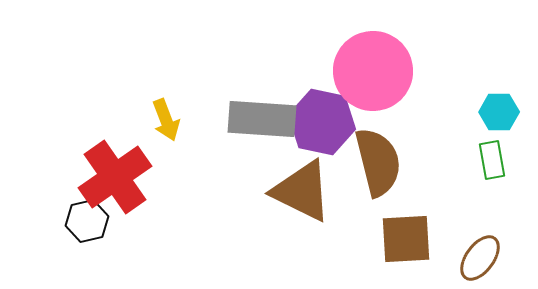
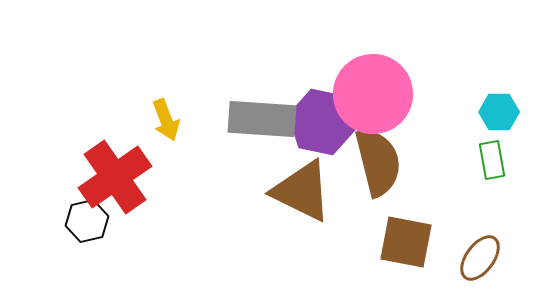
pink circle: moved 23 px down
brown square: moved 3 px down; rotated 14 degrees clockwise
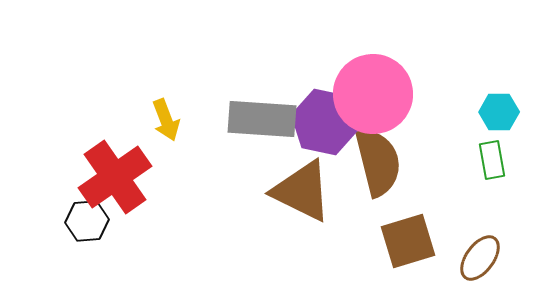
purple hexagon: moved 3 px right
black hexagon: rotated 9 degrees clockwise
brown square: moved 2 px right, 1 px up; rotated 28 degrees counterclockwise
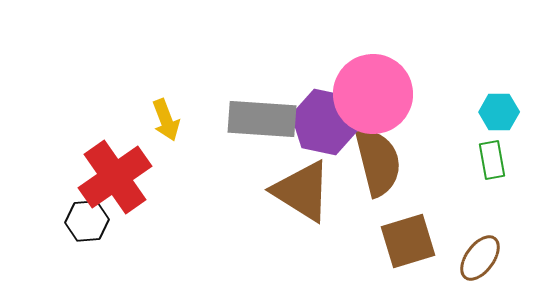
brown triangle: rotated 6 degrees clockwise
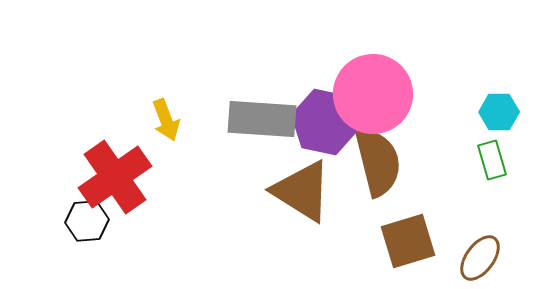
green rectangle: rotated 6 degrees counterclockwise
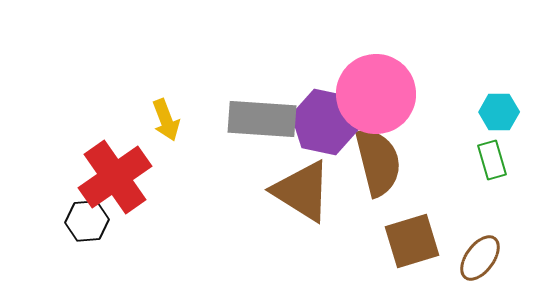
pink circle: moved 3 px right
brown square: moved 4 px right
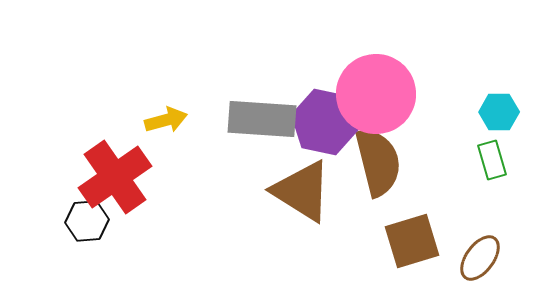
yellow arrow: rotated 84 degrees counterclockwise
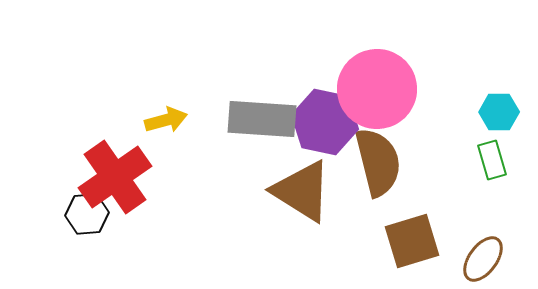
pink circle: moved 1 px right, 5 px up
black hexagon: moved 7 px up
brown ellipse: moved 3 px right, 1 px down
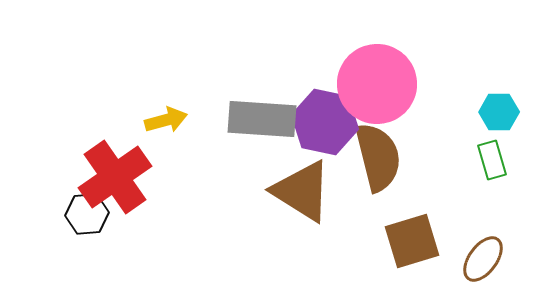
pink circle: moved 5 px up
brown semicircle: moved 5 px up
